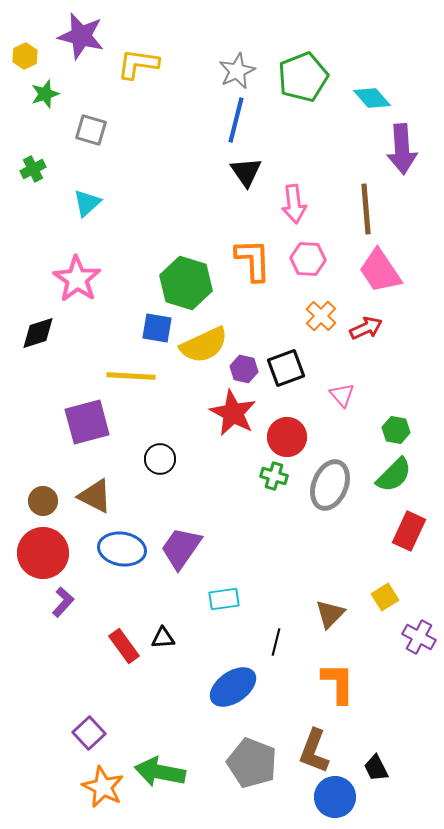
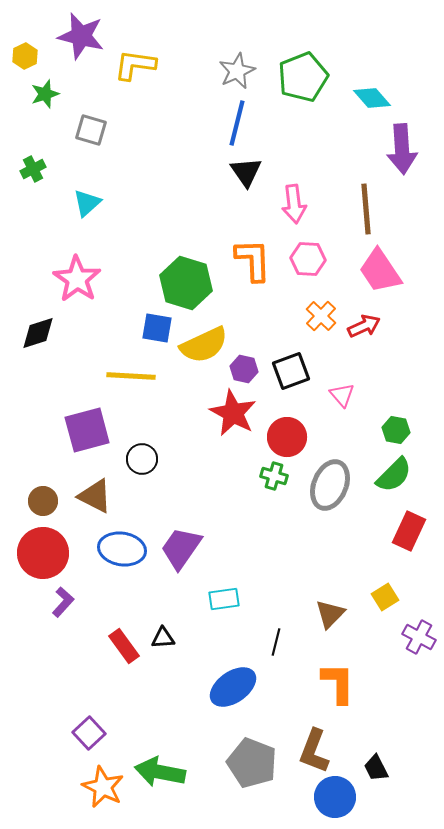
yellow L-shape at (138, 64): moved 3 px left, 1 px down
blue line at (236, 120): moved 1 px right, 3 px down
red arrow at (366, 328): moved 2 px left, 2 px up
black square at (286, 368): moved 5 px right, 3 px down
purple square at (87, 422): moved 8 px down
black circle at (160, 459): moved 18 px left
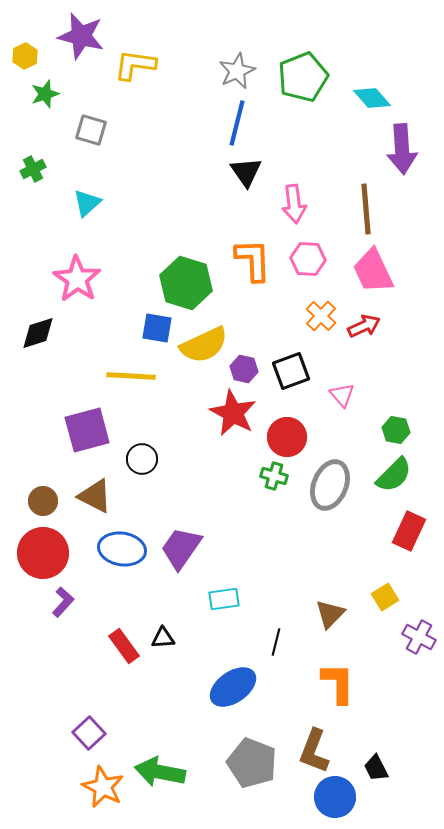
pink trapezoid at (380, 271): moved 7 px left; rotated 9 degrees clockwise
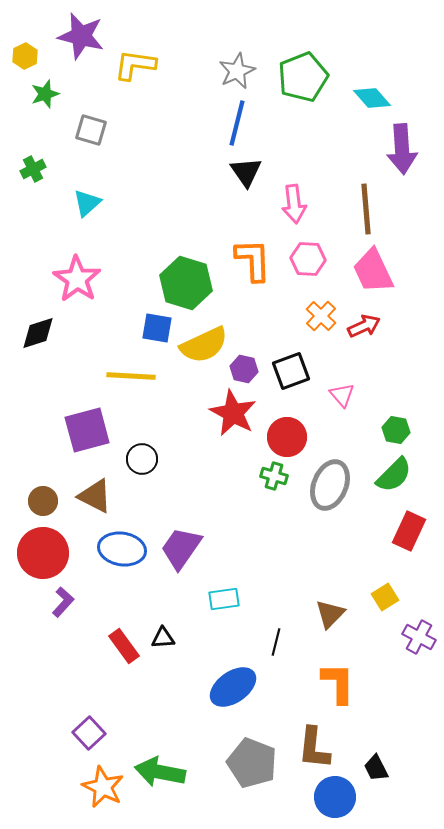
brown L-shape at (314, 751): moved 3 px up; rotated 15 degrees counterclockwise
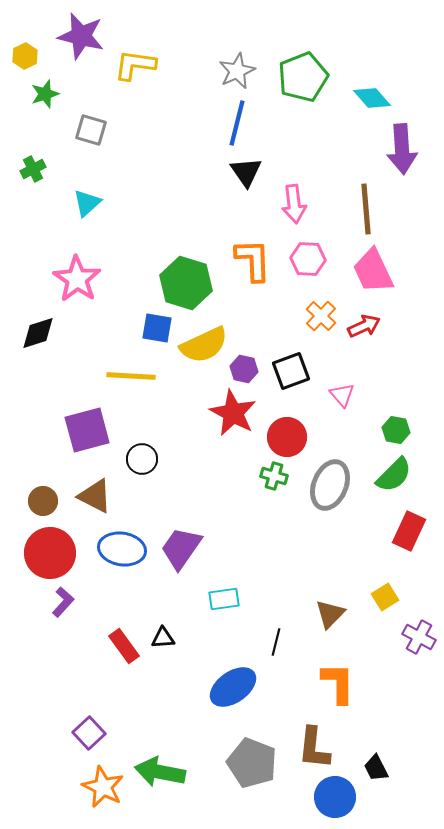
red circle at (43, 553): moved 7 px right
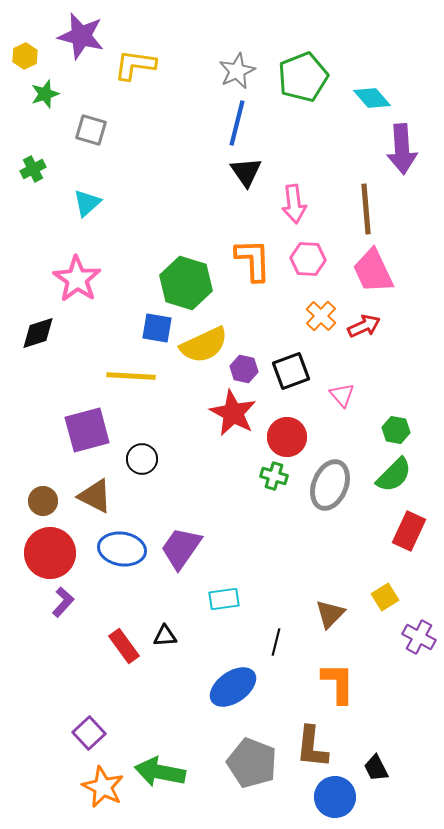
black triangle at (163, 638): moved 2 px right, 2 px up
brown L-shape at (314, 748): moved 2 px left, 1 px up
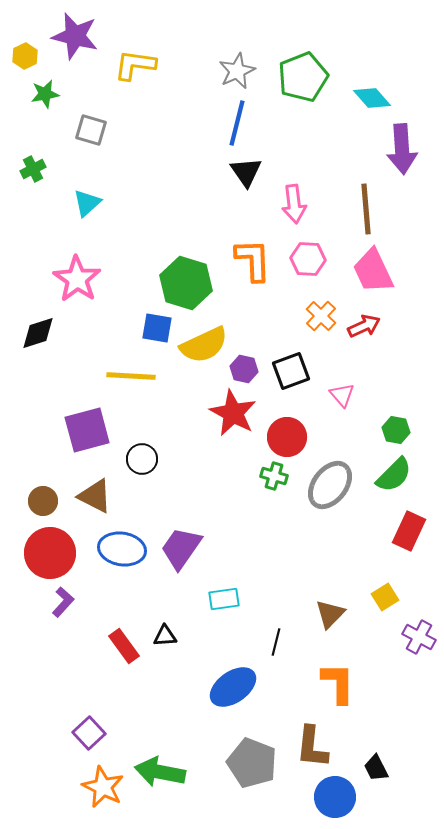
purple star at (81, 36): moved 6 px left
green star at (45, 94): rotated 8 degrees clockwise
gray ellipse at (330, 485): rotated 15 degrees clockwise
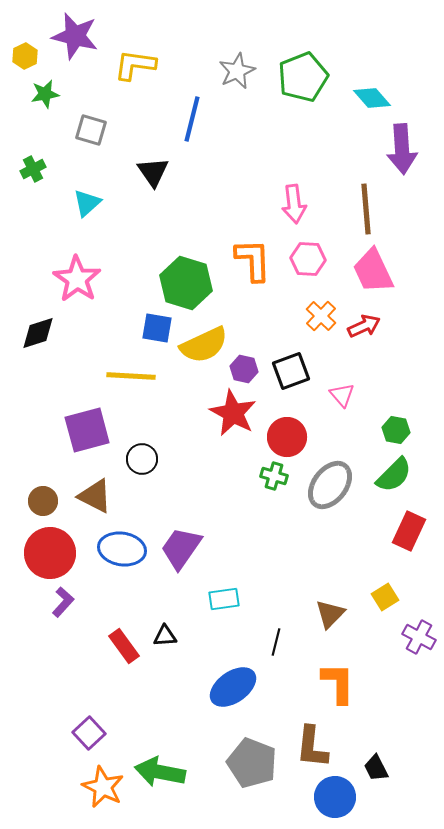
blue line at (237, 123): moved 45 px left, 4 px up
black triangle at (246, 172): moved 93 px left
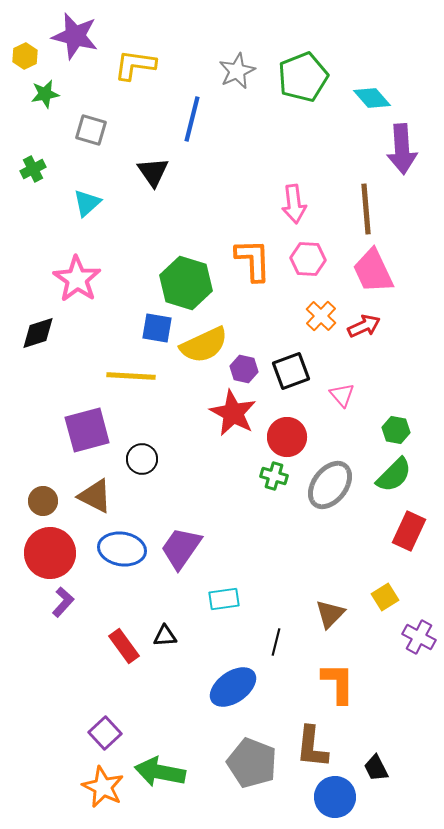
purple square at (89, 733): moved 16 px right
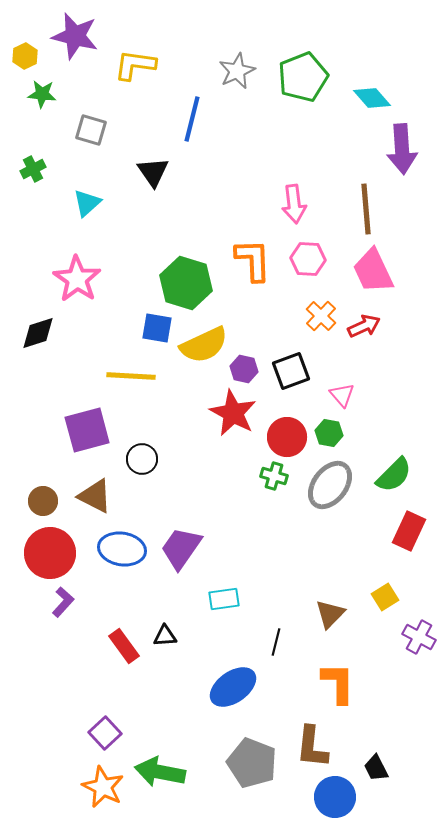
green star at (45, 94): moved 3 px left; rotated 16 degrees clockwise
green hexagon at (396, 430): moved 67 px left, 3 px down
